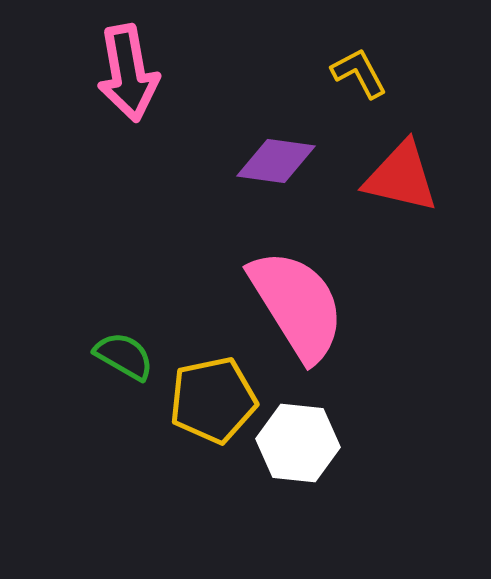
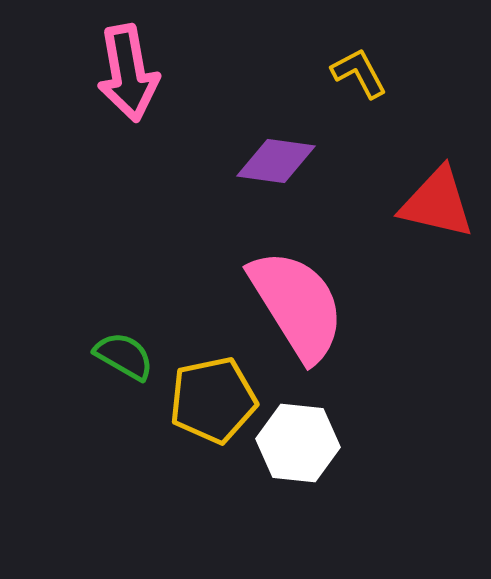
red triangle: moved 36 px right, 26 px down
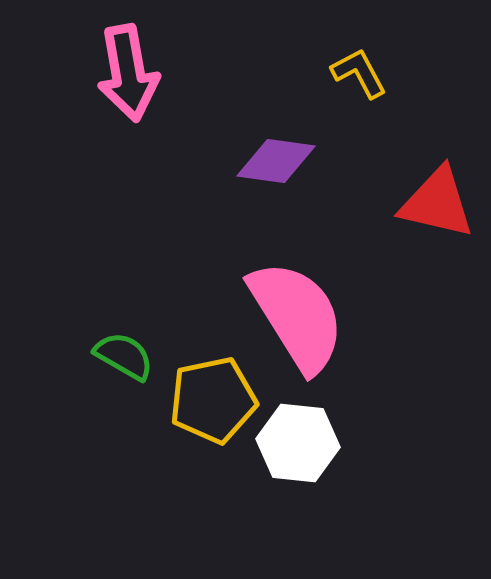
pink semicircle: moved 11 px down
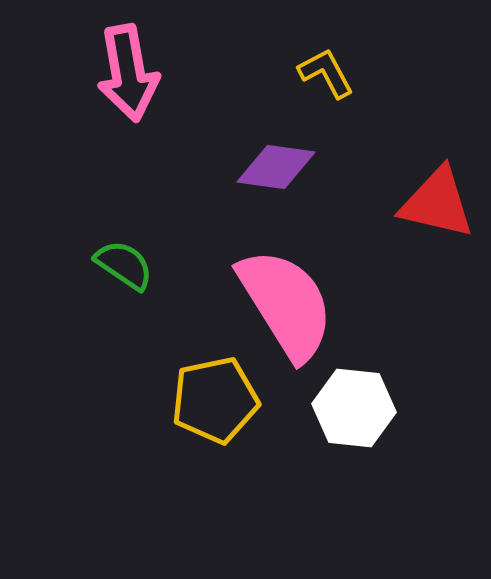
yellow L-shape: moved 33 px left
purple diamond: moved 6 px down
pink semicircle: moved 11 px left, 12 px up
green semicircle: moved 91 px up; rotated 4 degrees clockwise
yellow pentagon: moved 2 px right
white hexagon: moved 56 px right, 35 px up
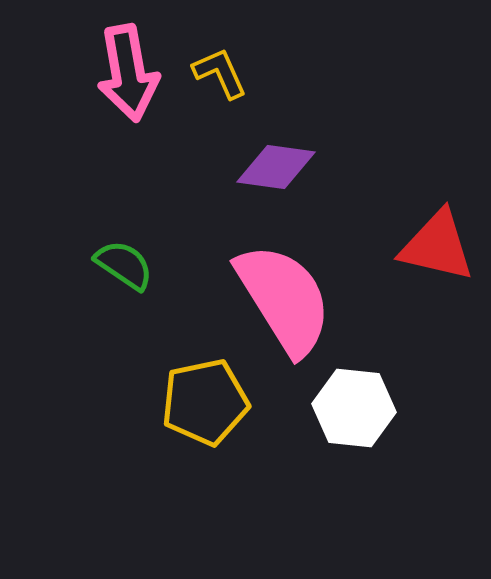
yellow L-shape: moved 106 px left; rotated 4 degrees clockwise
red triangle: moved 43 px down
pink semicircle: moved 2 px left, 5 px up
yellow pentagon: moved 10 px left, 2 px down
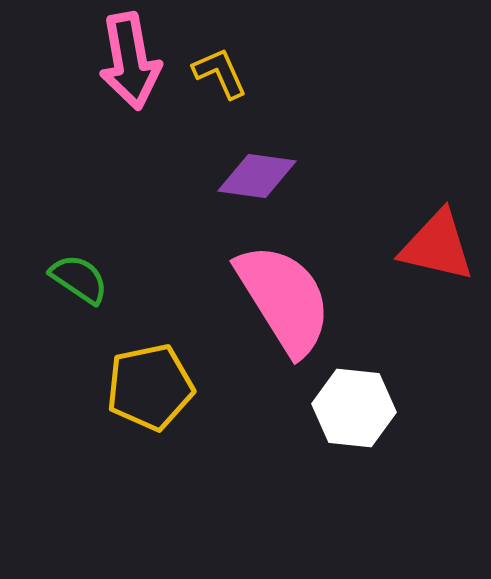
pink arrow: moved 2 px right, 12 px up
purple diamond: moved 19 px left, 9 px down
green semicircle: moved 45 px left, 14 px down
yellow pentagon: moved 55 px left, 15 px up
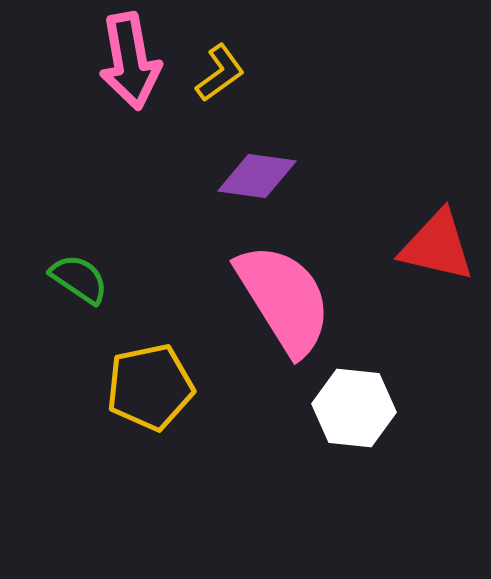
yellow L-shape: rotated 78 degrees clockwise
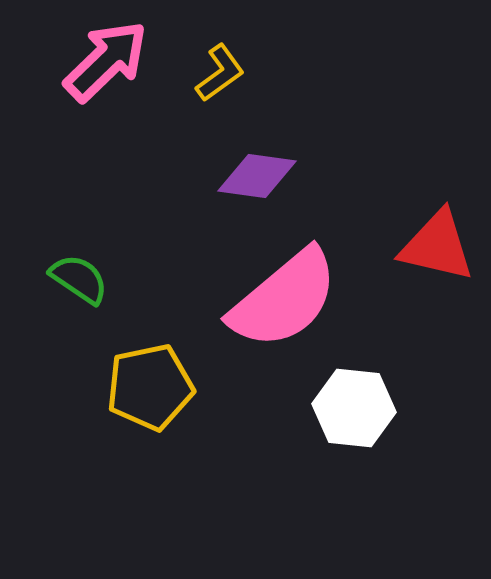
pink arrow: moved 24 px left; rotated 124 degrees counterclockwise
pink semicircle: rotated 82 degrees clockwise
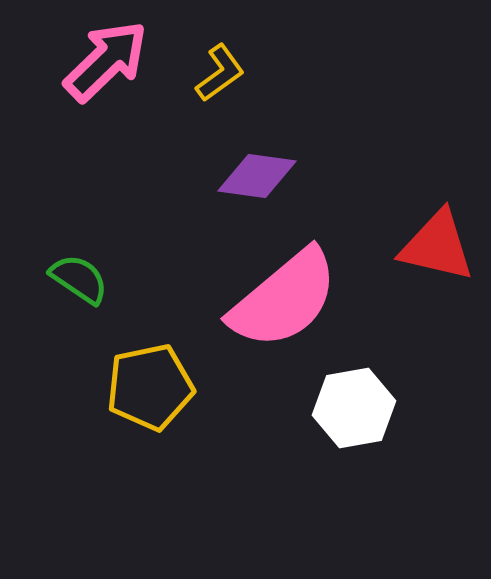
white hexagon: rotated 16 degrees counterclockwise
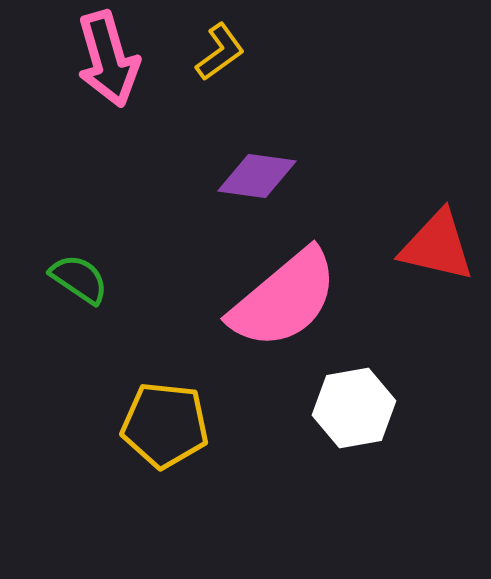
pink arrow: moved 2 px right, 2 px up; rotated 118 degrees clockwise
yellow L-shape: moved 21 px up
yellow pentagon: moved 15 px right, 38 px down; rotated 18 degrees clockwise
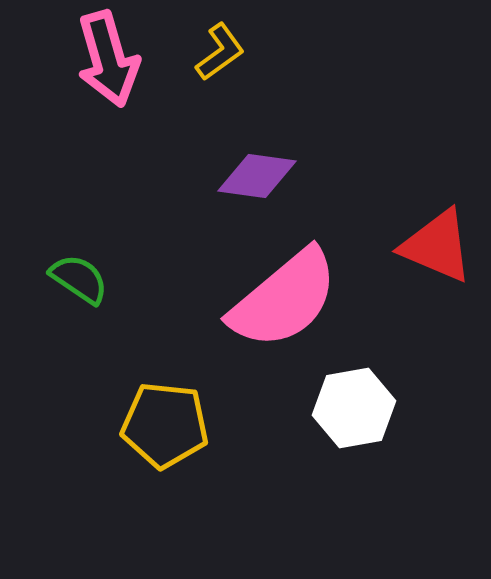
red triangle: rotated 10 degrees clockwise
